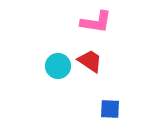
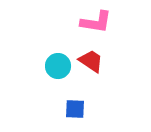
red trapezoid: moved 1 px right
blue square: moved 35 px left
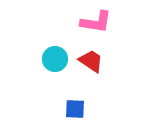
cyan circle: moved 3 px left, 7 px up
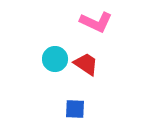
pink L-shape: rotated 16 degrees clockwise
red trapezoid: moved 5 px left, 3 px down
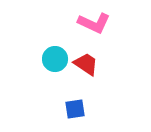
pink L-shape: moved 2 px left, 1 px down
blue square: rotated 10 degrees counterclockwise
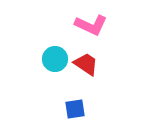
pink L-shape: moved 3 px left, 2 px down
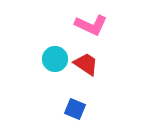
blue square: rotated 30 degrees clockwise
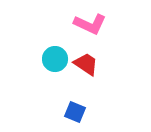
pink L-shape: moved 1 px left, 1 px up
blue square: moved 3 px down
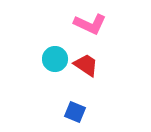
red trapezoid: moved 1 px down
